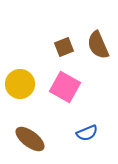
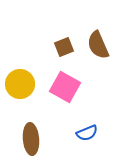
brown ellipse: moved 1 px right; rotated 48 degrees clockwise
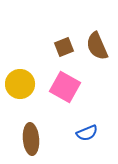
brown semicircle: moved 1 px left, 1 px down
